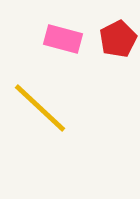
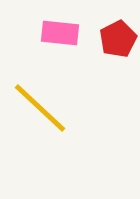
pink rectangle: moved 3 px left, 6 px up; rotated 9 degrees counterclockwise
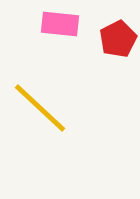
pink rectangle: moved 9 px up
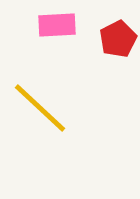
pink rectangle: moved 3 px left, 1 px down; rotated 9 degrees counterclockwise
